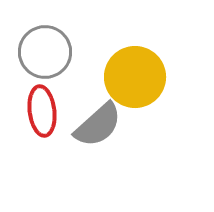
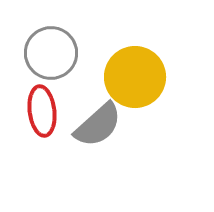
gray circle: moved 6 px right, 1 px down
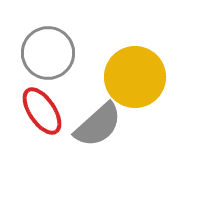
gray circle: moved 3 px left
red ellipse: rotated 27 degrees counterclockwise
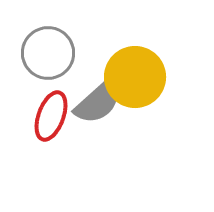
red ellipse: moved 9 px right, 5 px down; rotated 54 degrees clockwise
gray semicircle: moved 23 px up
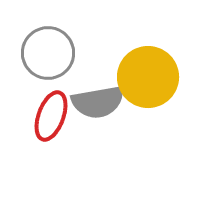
yellow circle: moved 13 px right
gray semicircle: rotated 32 degrees clockwise
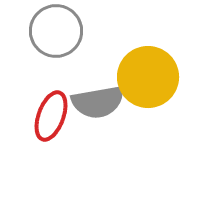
gray circle: moved 8 px right, 22 px up
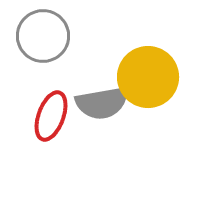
gray circle: moved 13 px left, 5 px down
gray semicircle: moved 4 px right, 1 px down
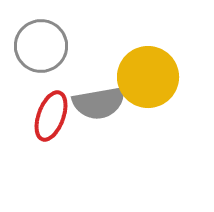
gray circle: moved 2 px left, 10 px down
gray semicircle: moved 3 px left
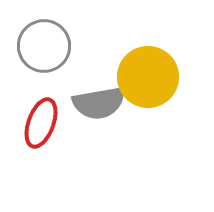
gray circle: moved 3 px right
red ellipse: moved 10 px left, 7 px down
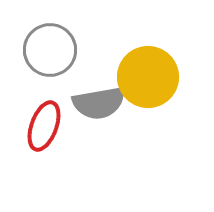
gray circle: moved 6 px right, 4 px down
red ellipse: moved 3 px right, 3 px down
